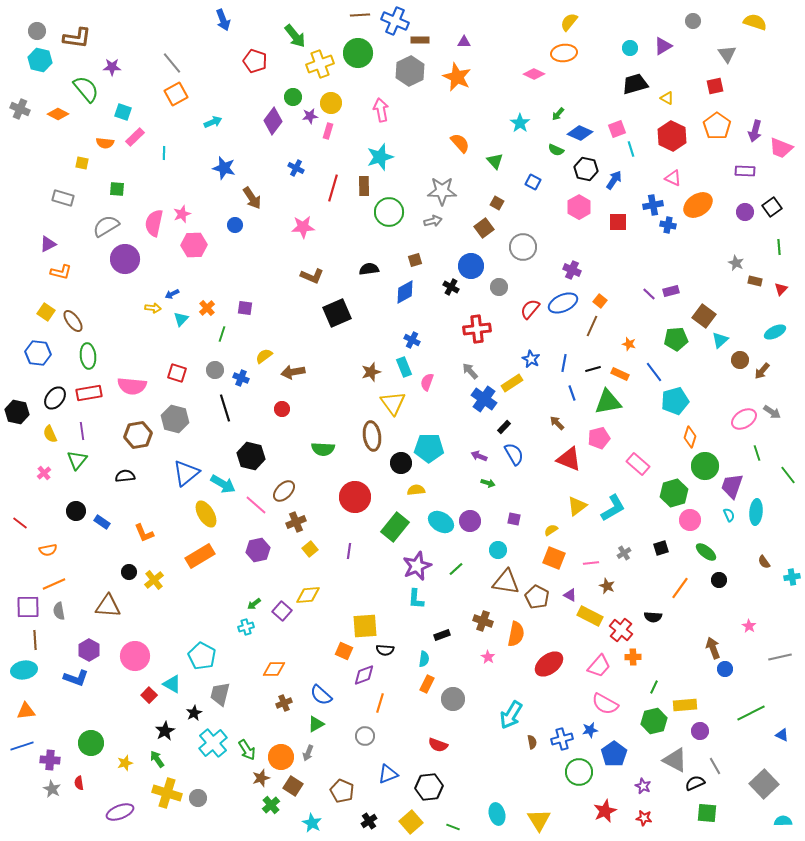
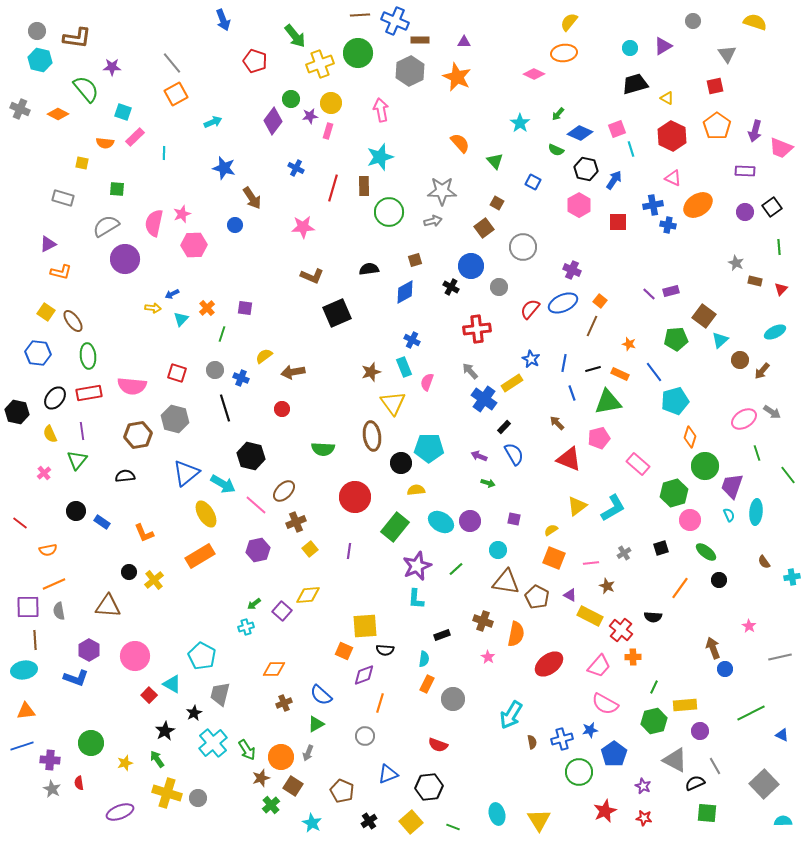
green circle at (293, 97): moved 2 px left, 2 px down
pink hexagon at (579, 207): moved 2 px up
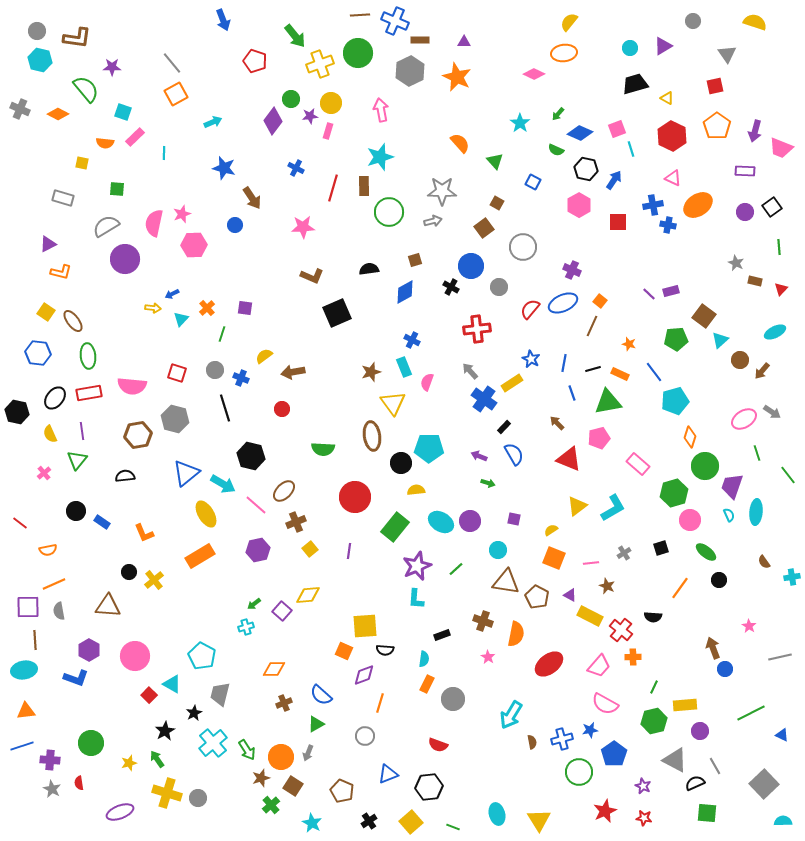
yellow star at (125, 763): moved 4 px right
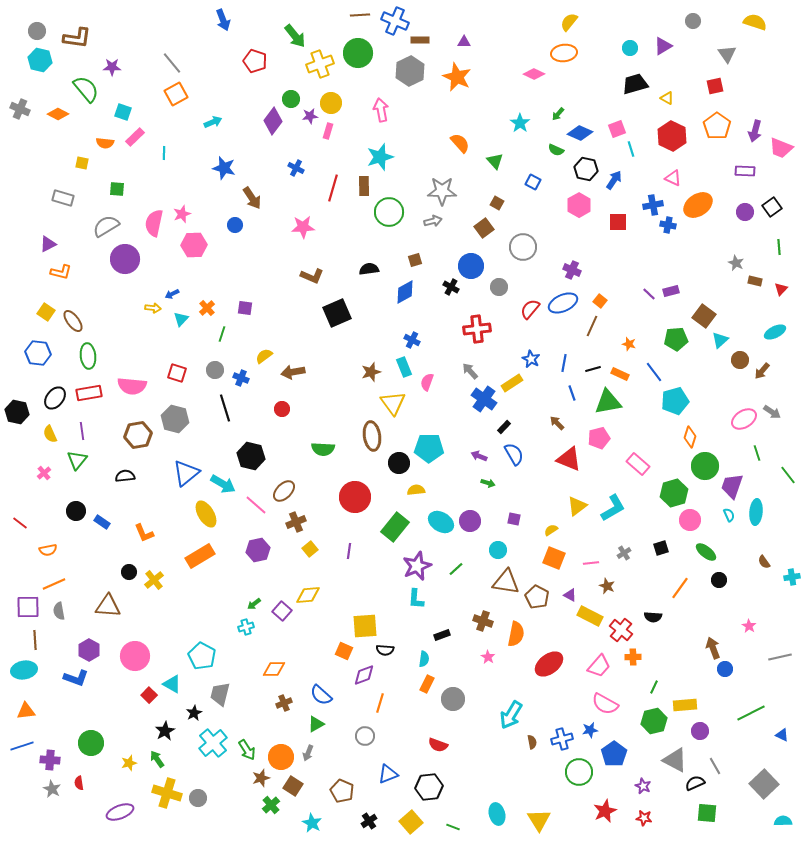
black circle at (401, 463): moved 2 px left
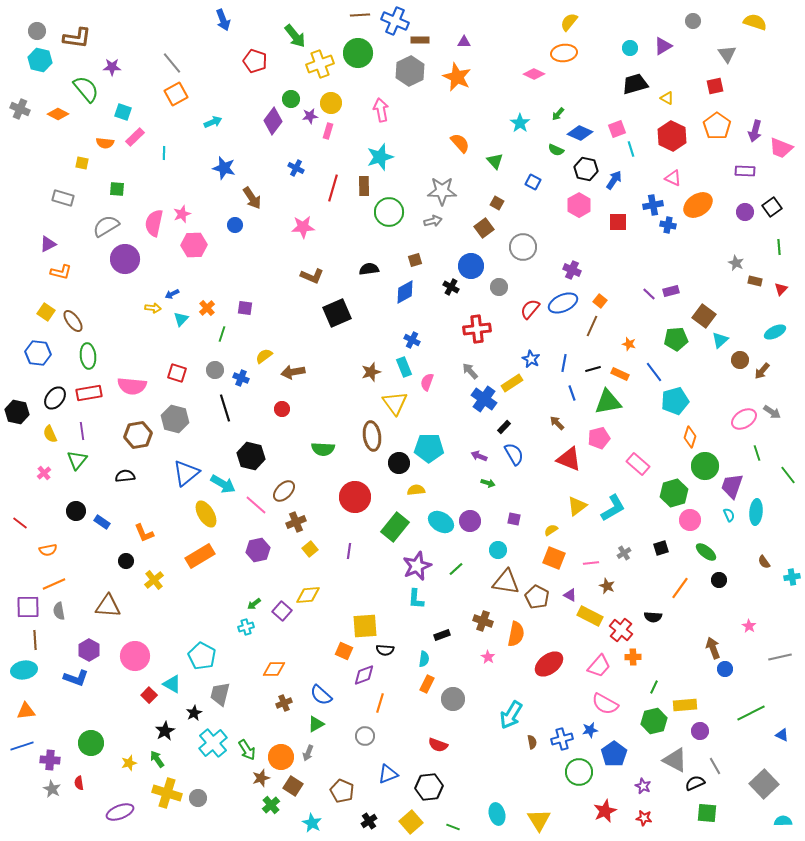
yellow triangle at (393, 403): moved 2 px right
black circle at (129, 572): moved 3 px left, 11 px up
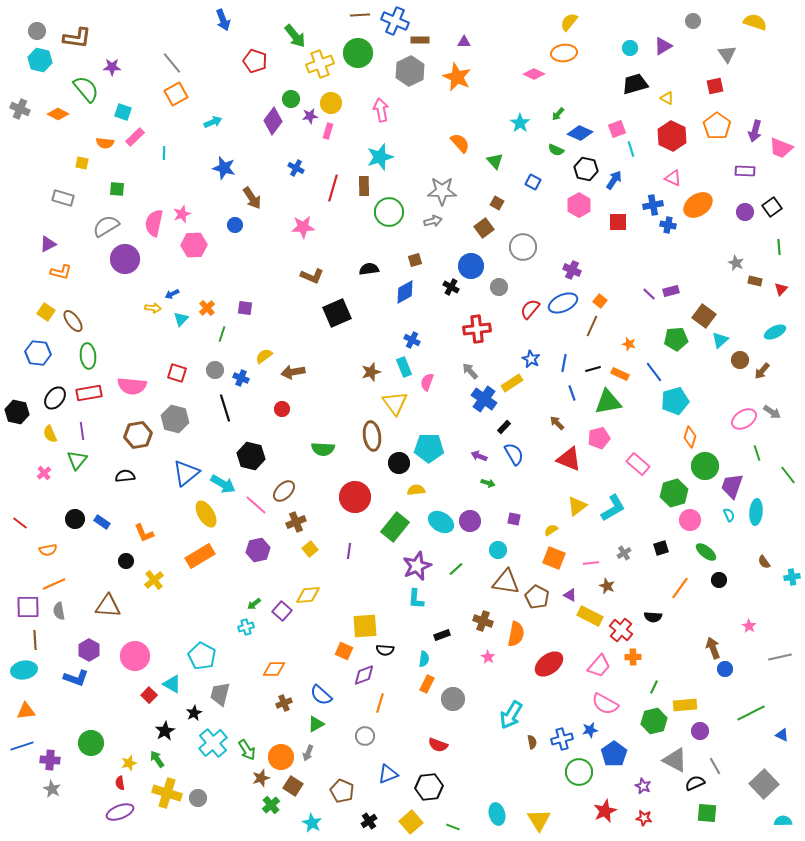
black circle at (76, 511): moved 1 px left, 8 px down
red semicircle at (79, 783): moved 41 px right
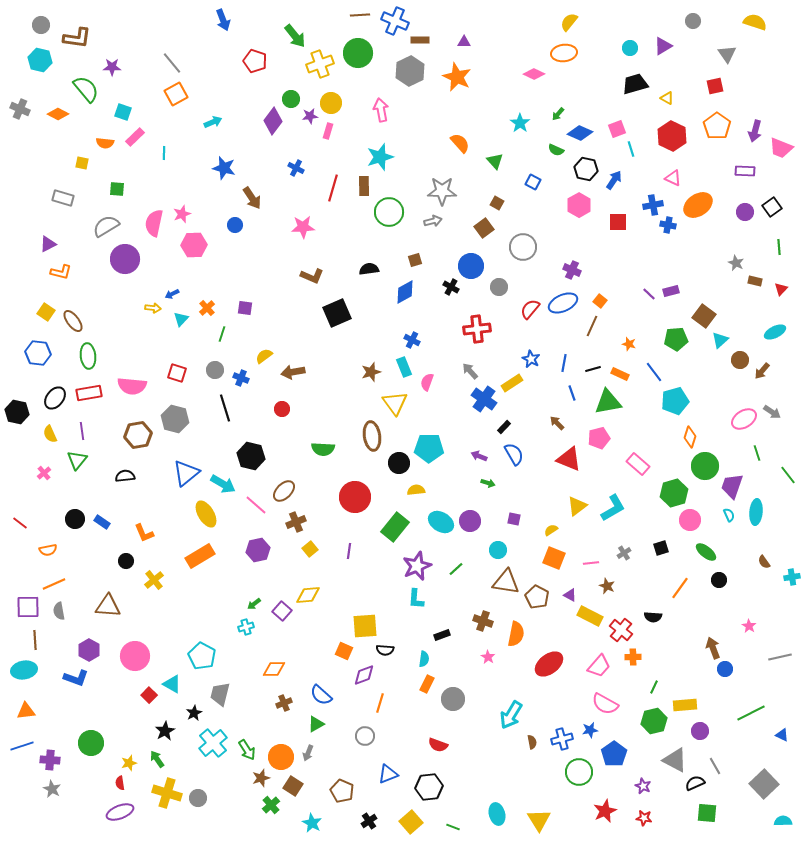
gray circle at (37, 31): moved 4 px right, 6 px up
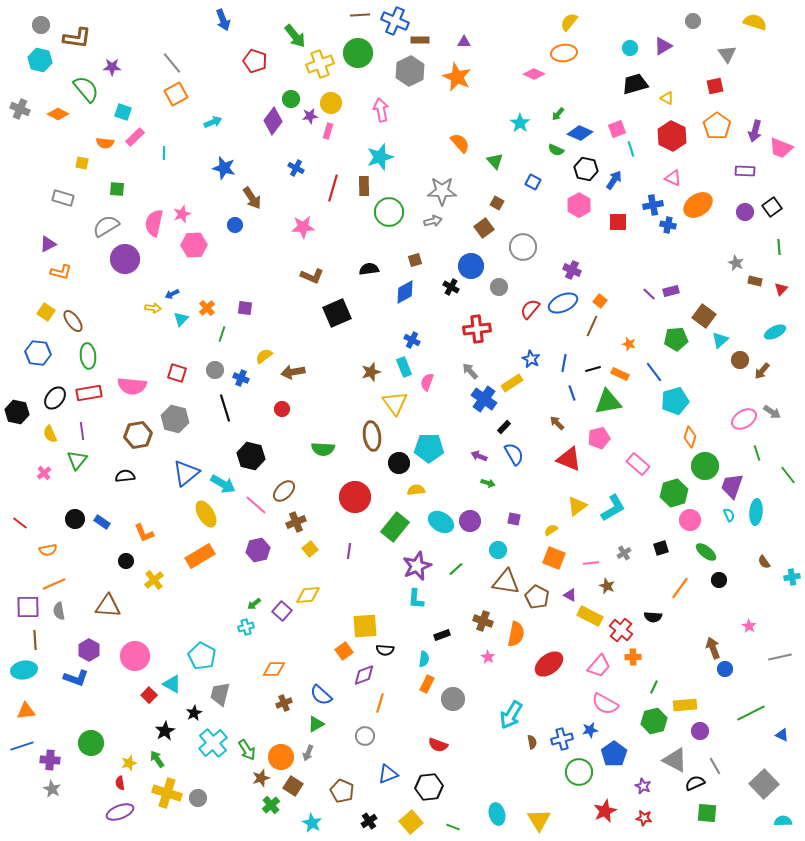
orange square at (344, 651): rotated 30 degrees clockwise
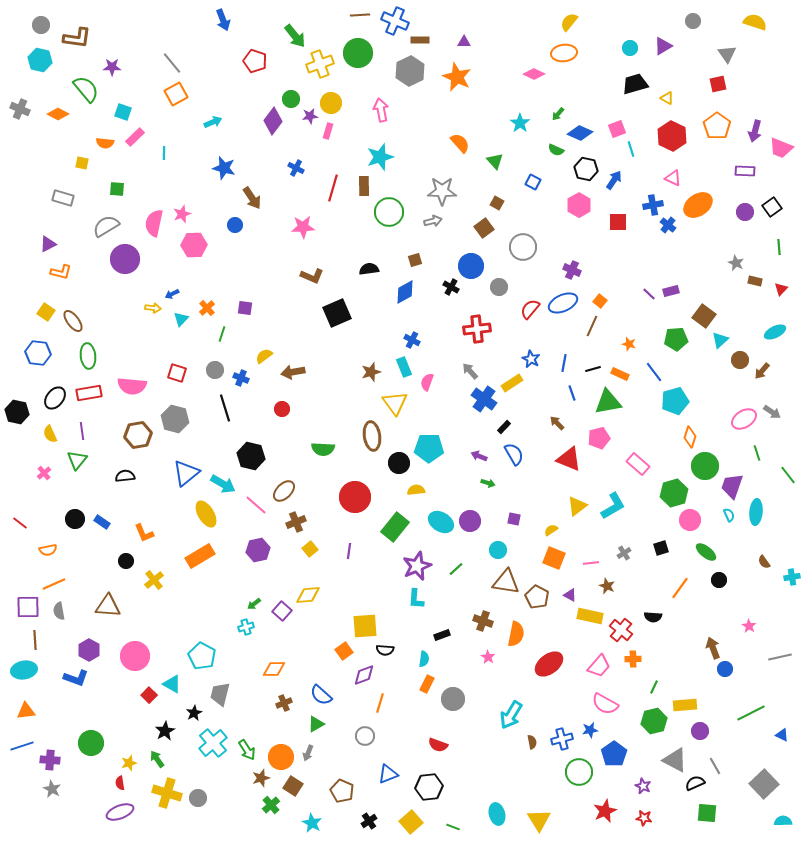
red square at (715, 86): moved 3 px right, 2 px up
blue cross at (668, 225): rotated 28 degrees clockwise
cyan L-shape at (613, 508): moved 2 px up
yellow rectangle at (590, 616): rotated 15 degrees counterclockwise
orange cross at (633, 657): moved 2 px down
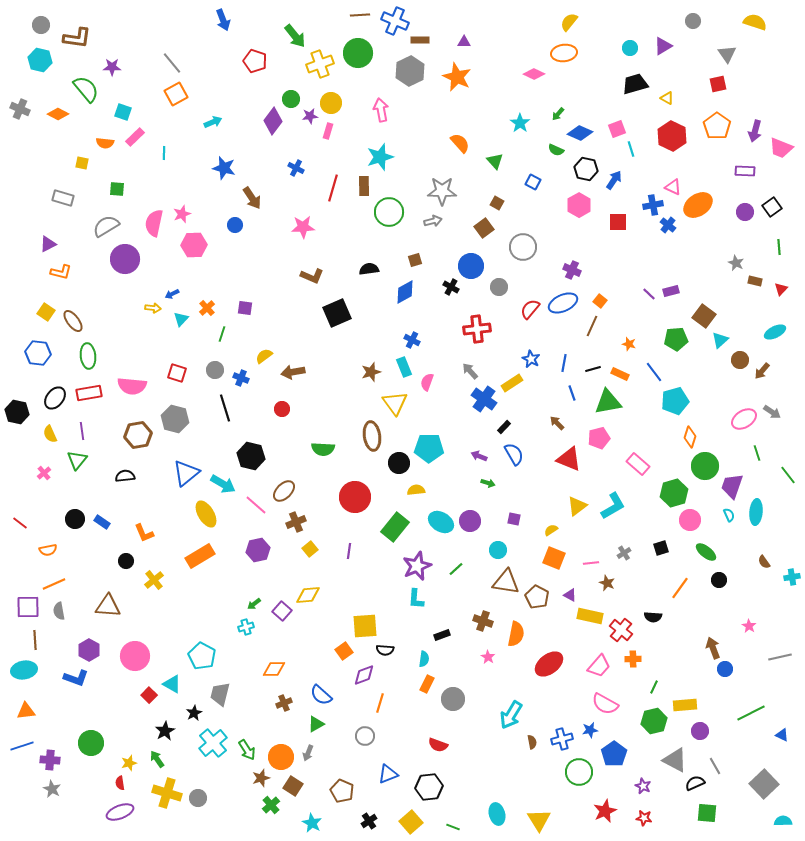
pink triangle at (673, 178): moved 9 px down
brown star at (607, 586): moved 3 px up
